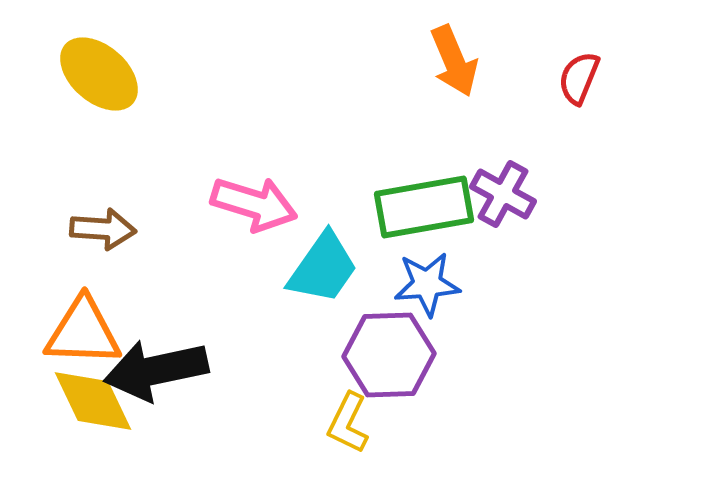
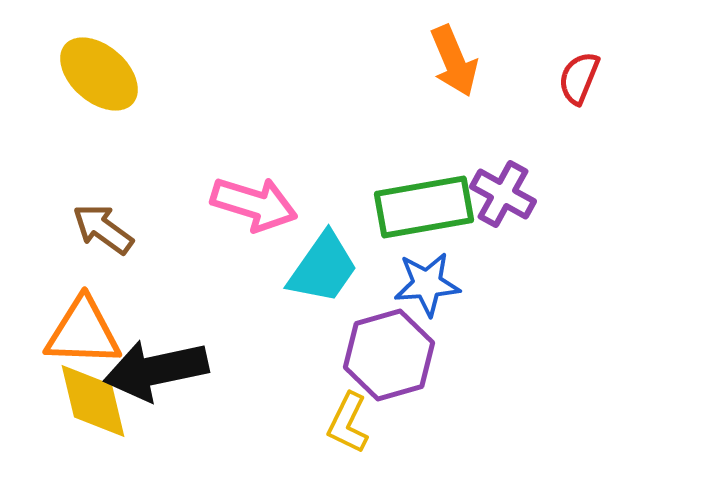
brown arrow: rotated 148 degrees counterclockwise
purple hexagon: rotated 14 degrees counterclockwise
yellow diamond: rotated 12 degrees clockwise
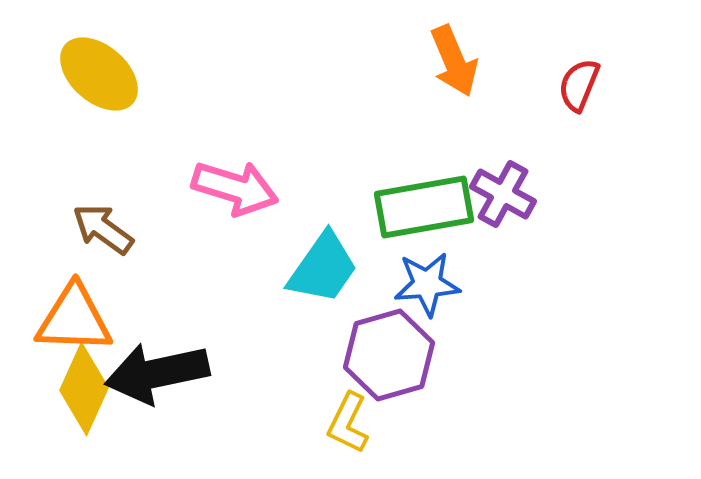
red semicircle: moved 7 px down
pink arrow: moved 19 px left, 16 px up
orange triangle: moved 9 px left, 13 px up
black arrow: moved 1 px right, 3 px down
yellow diamond: moved 9 px left, 12 px up; rotated 38 degrees clockwise
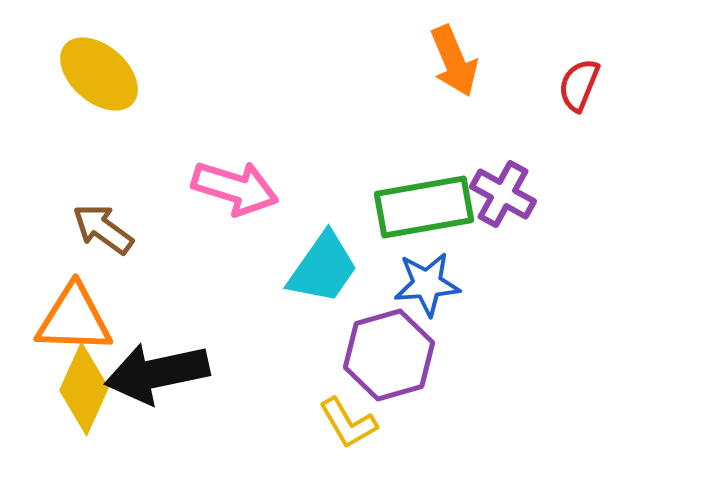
yellow L-shape: rotated 56 degrees counterclockwise
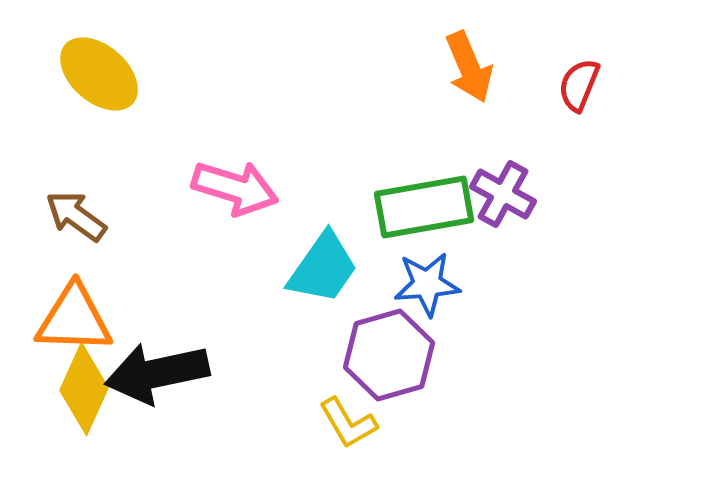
orange arrow: moved 15 px right, 6 px down
brown arrow: moved 27 px left, 13 px up
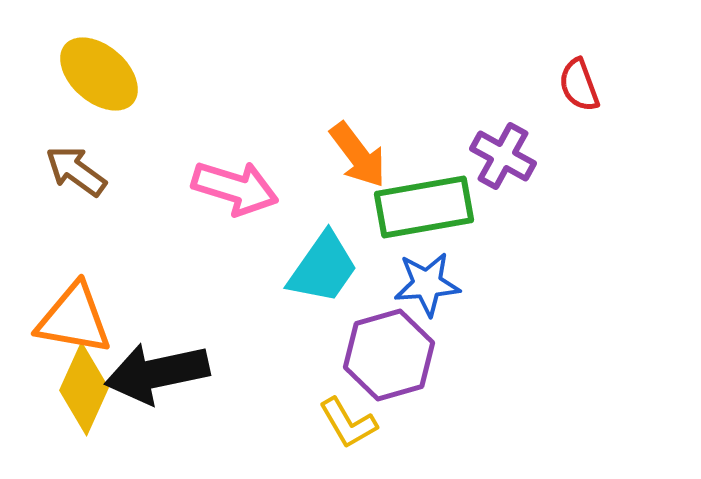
orange arrow: moved 111 px left, 88 px down; rotated 14 degrees counterclockwise
red semicircle: rotated 42 degrees counterclockwise
purple cross: moved 38 px up
brown arrow: moved 45 px up
orange triangle: rotated 8 degrees clockwise
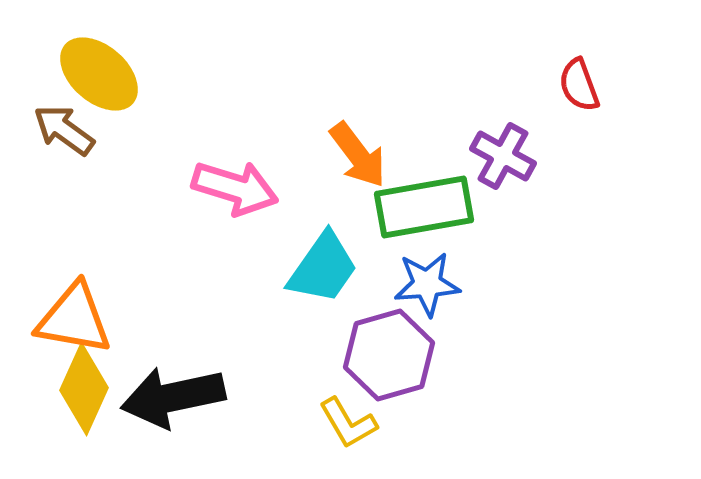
brown arrow: moved 12 px left, 41 px up
black arrow: moved 16 px right, 24 px down
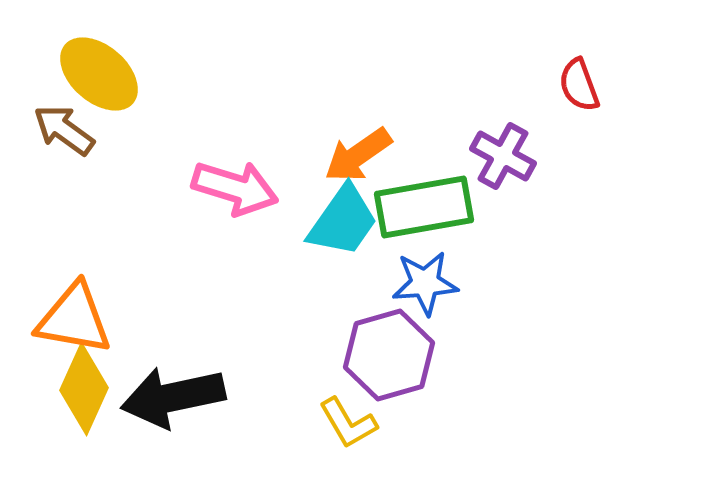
orange arrow: rotated 92 degrees clockwise
cyan trapezoid: moved 20 px right, 47 px up
blue star: moved 2 px left, 1 px up
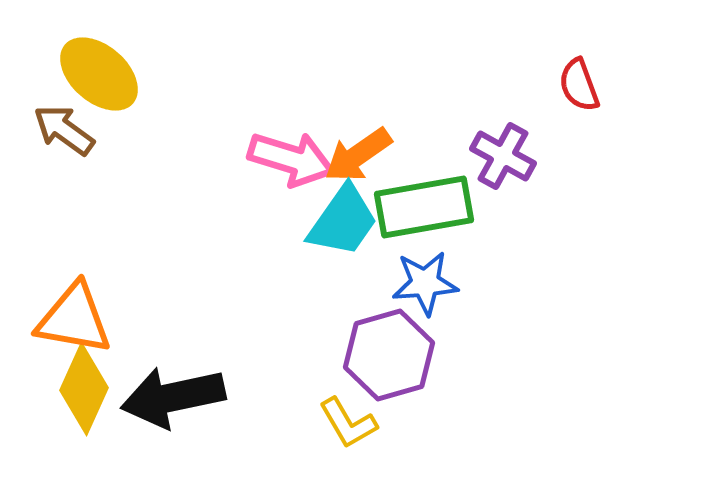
pink arrow: moved 56 px right, 29 px up
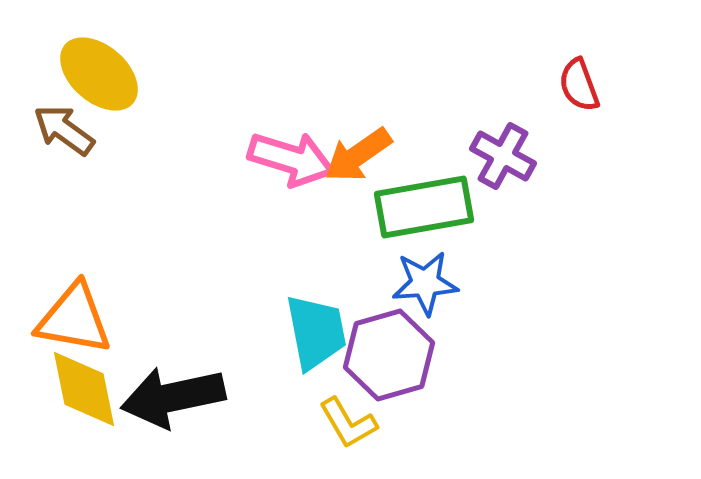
cyan trapezoid: moved 27 px left, 111 px down; rotated 46 degrees counterclockwise
yellow diamond: rotated 36 degrees counterclockwise
